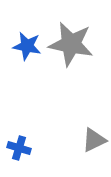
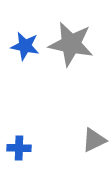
blue star: moved 2 px left
blue cross: rotated 15 degrees counterclockwise
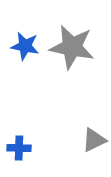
gray star: moved 1 px right, 3 px down
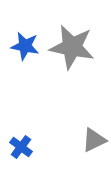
blue cross: moved 2 px right, 1 px up; rotated 35 degrees clockwise
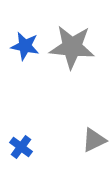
gray star: rotated 6 degrees counterclockwise
